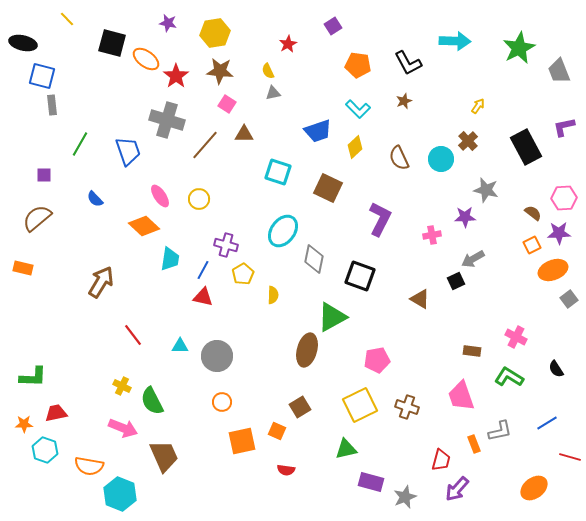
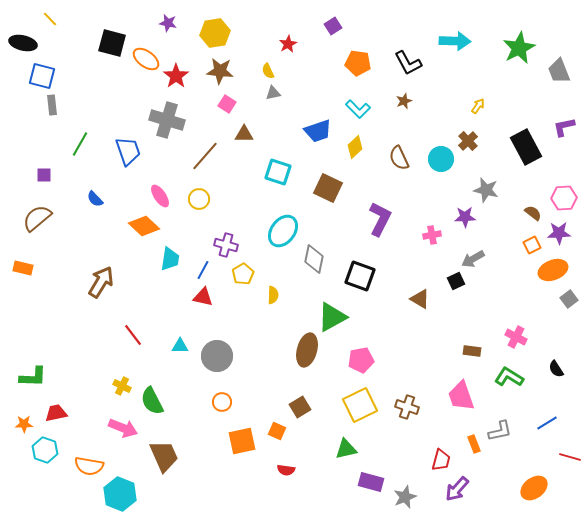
yellow line at (67, 19): moved 17 px left
orange pentagon at (358, 65): moved 2 px up
brown line at (205, 145): moved 11 px down
pink pentagon at (377, 360): moved 16 px left
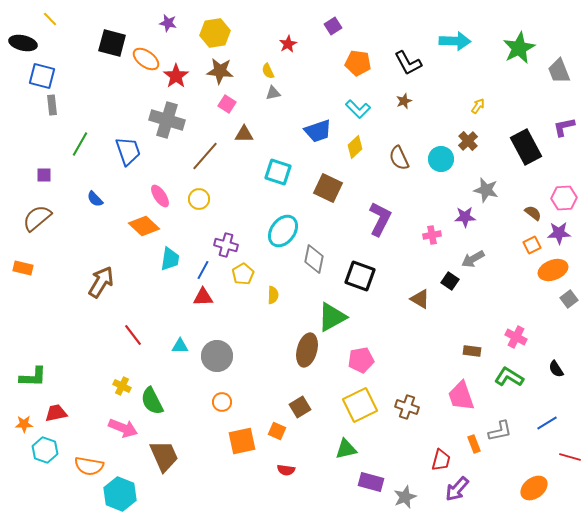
black square at (456, 281): moved 6 px left; rotated 30 degrees counterclockwise
red triangle at (203, 297): rotated 15 degrees counterclockwise
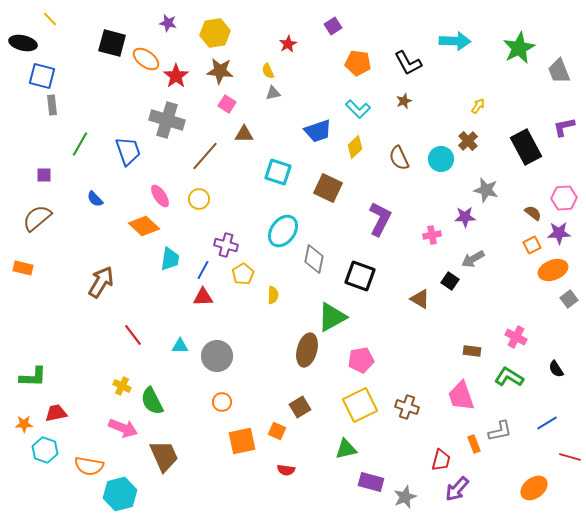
cyan hexagon at (120, 494): rotated 24 degrees clockwise
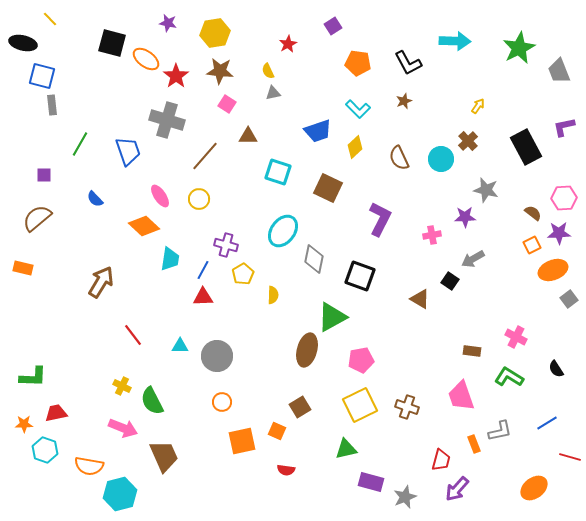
brown triangle at (244, 134): moved 4 px right, 2 px down
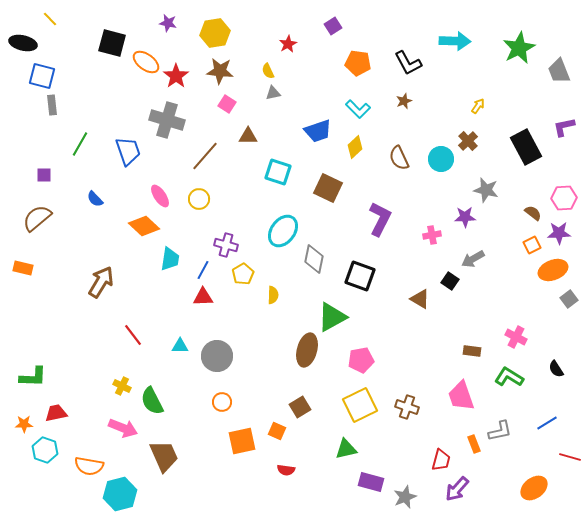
orange ellipse at (146, 59): moved 3 px down
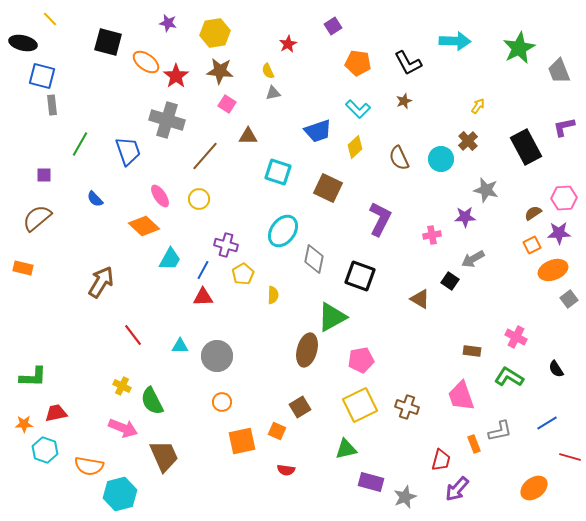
black square at (112, 43): moved 4 px left, 1 px up
brown semicircle at (533, 213): rotated 72 degrees counterclockwise
cyan trapezoid at (170, 259): rotated 20 degrees clockwise
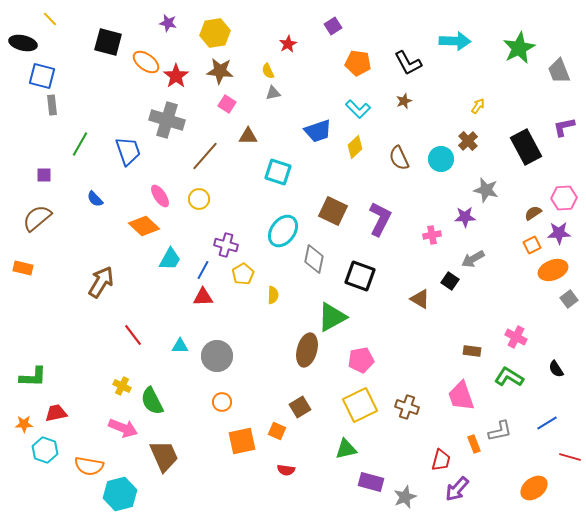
brown square at (328, 188): moved 5 px right, 23 px down
